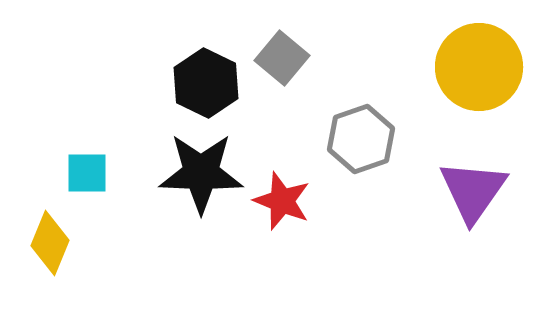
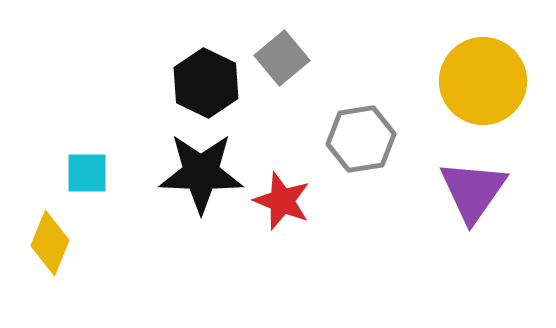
gray square: rotated 10 degrees clockwise
yellow circle: moved 4 px right, 14 px down
gray hexagon: rotated 10 degrees clockwise
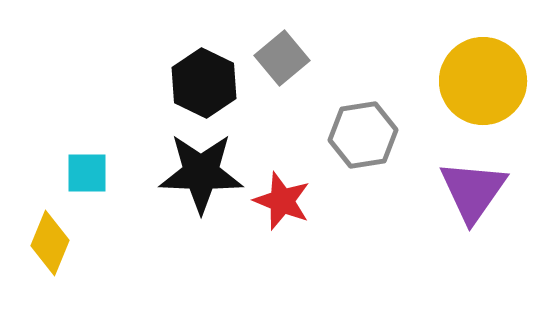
black hexagon: moved 2 px left
gray hexagon: moved 2 px right, 4 px up
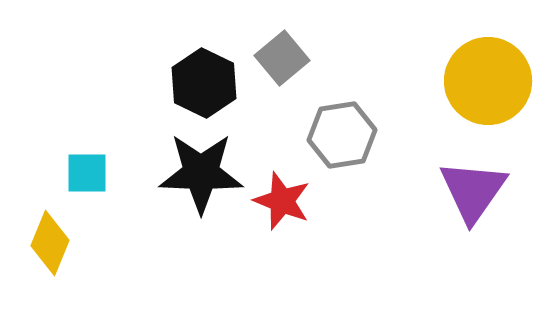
yellow circle: moved 5 px right
gray hexagon: moved 21 px left
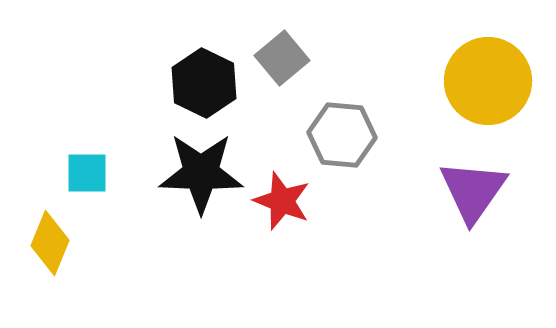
gray hexagon: rotated 14 degrees clockwise
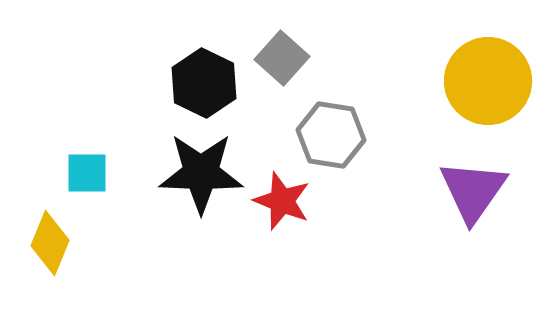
gray square: rotated 8 degrees counterclockwise
gray hexagon: moved 11 px left; rotated 4 degrees clockwise
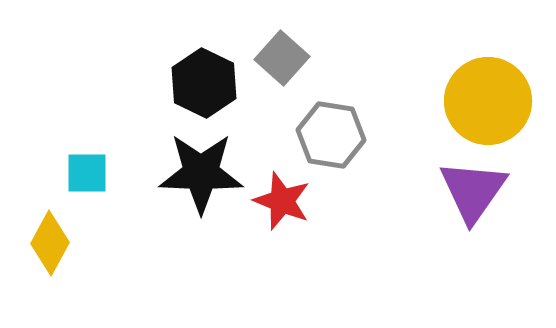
yellow circle: moved 20 px down
yellow diamond: rotated 6 degrees clockwise
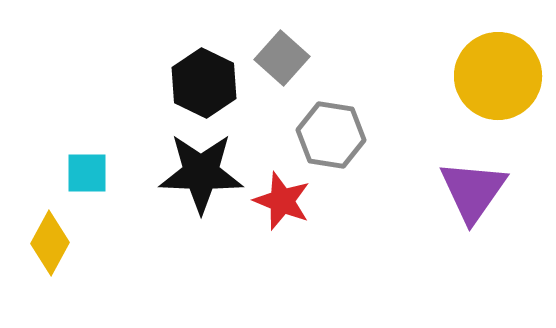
yellow circle: moved 10 px right, 25 px up
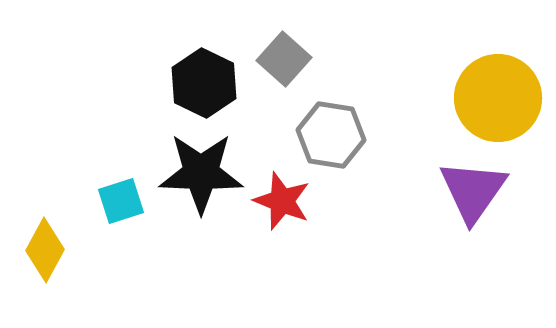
gray square: moved 2 px right, 1 px down
yellow circle: moved 22 px down
cyan square: moved 34 px right, 28 px down; rotated 18 degrees counterclockwise
yellow diamond: moved 5 px left, 7 px down
